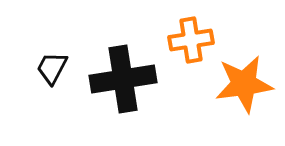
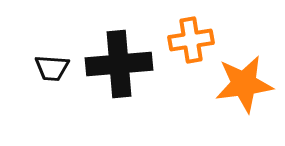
black trapezoid: rotated 114 degrees counterclockwise
black cross: moved 4 px left, 15 px up; rotated 4 degrees clockwise
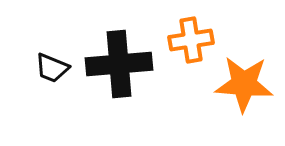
black trapezoid: rotated 18 degrees clockwise
orange star: rotated 12 degrees clockwise
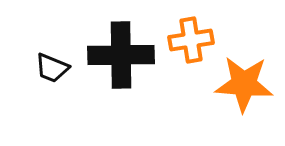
black cross: moved 2 px right, 9 px up; rotated 4 degrees clockwise
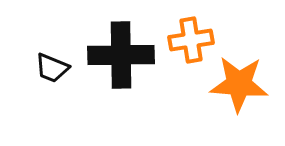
orange star: moved 5 px left
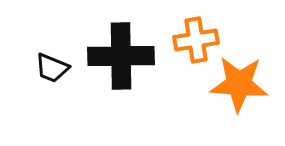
orange cross: moved 5 px right
black cross: moved 1 px down
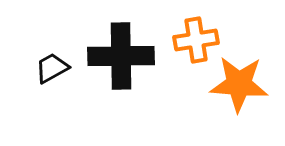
black trapezoid: rotated 129 degrees clockwise
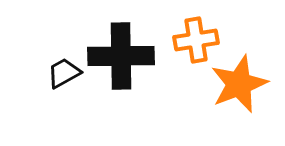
black trapezoid: moved 12 px right, 5 px down
orange star: rotated 26 degrees counterclockwise
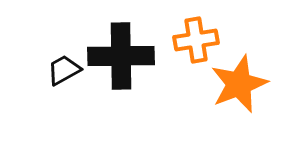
black trapezoid: moved 3 px up
